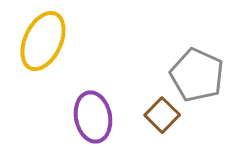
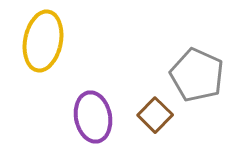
yellow ellipse: rotated 14 degrees counterclockwise
brown square: moved 7 px left
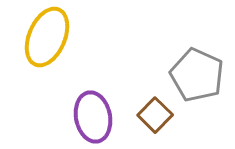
yellow ellipse: moved 4 px right, 4 px up; rotated 12 degrees clockwise
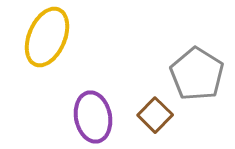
gray pentagon: moved 1 px up; rotated 8 degrees clockwise
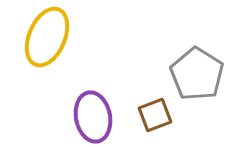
brown square: rotated 24 degrees clockwise
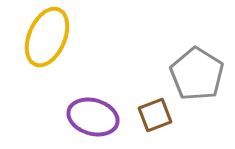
purple ellipse: rotated 63 degrees counterclockwise
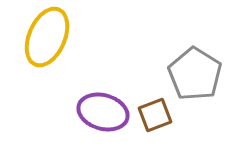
gray pentagon: moved 2 px left
purple ellipse: moved 10 px right, 5 px up
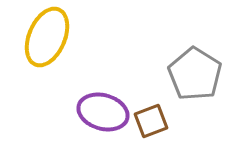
brown square: moved 4 px left, 6 px down
